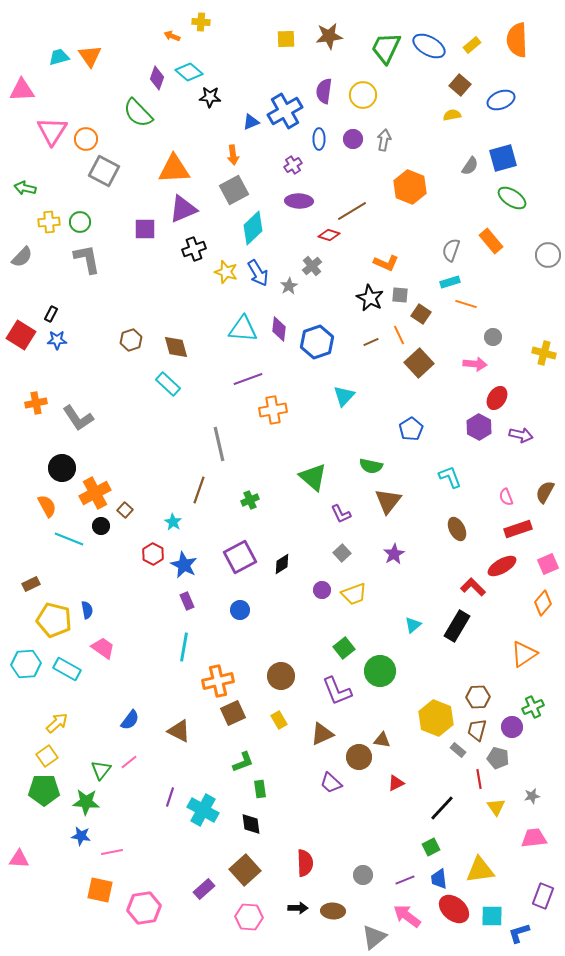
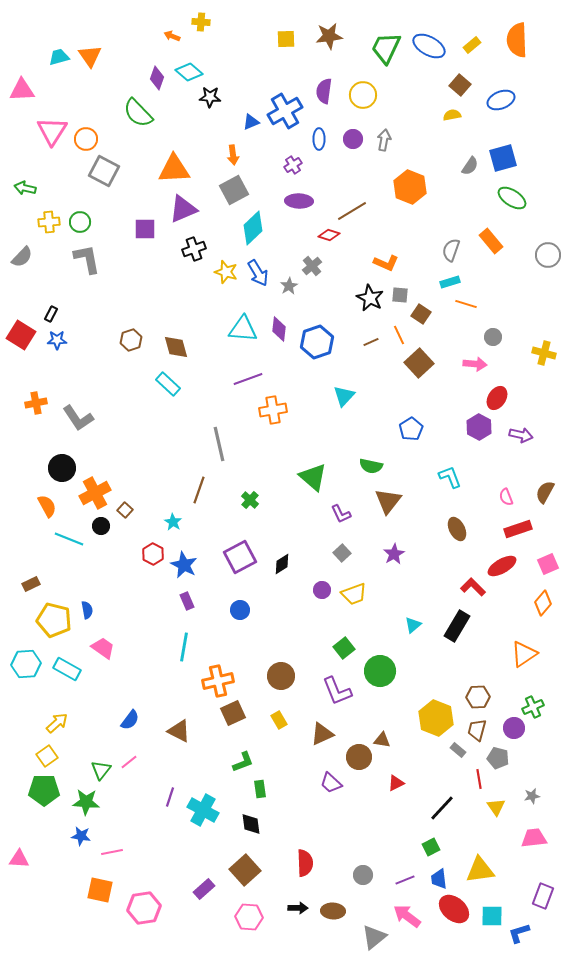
green cross at (250, 500): rotated 24 degrees counterclockwise
purple circle at (512, 727): moved 2 px right, 1 px down
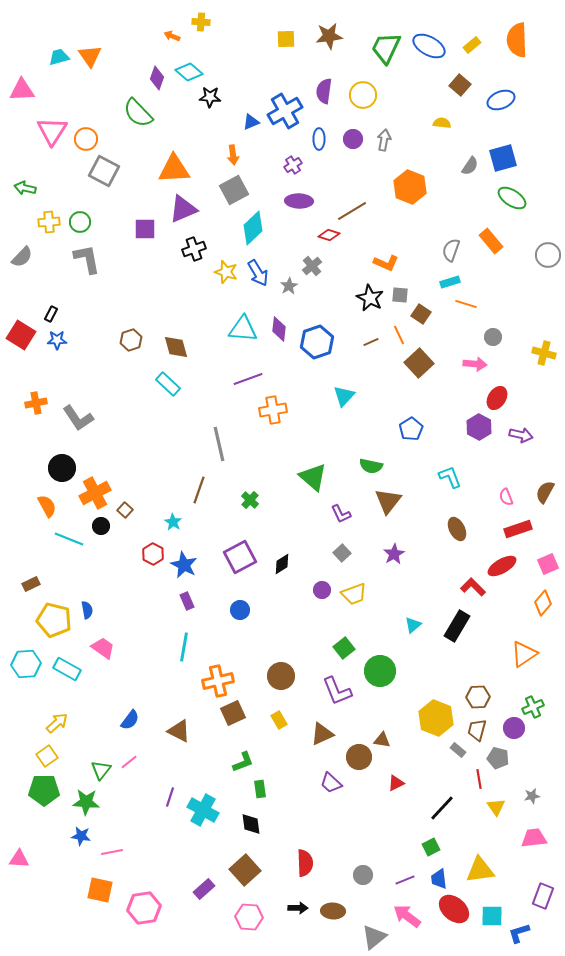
yellow semicircle at (452, 115): moved 10 px left, 8 px down; rotated 18 degrees clockwise
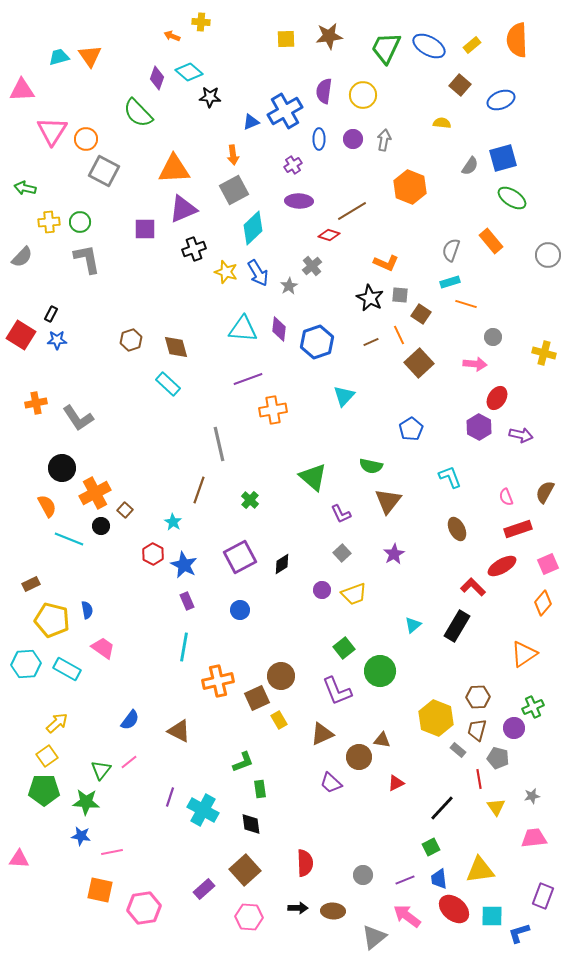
yellow pentagon at (54, 620): moved 2 px left
brown square at (233, 713): moved 24 px right, 15 px up
